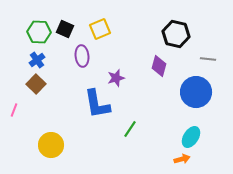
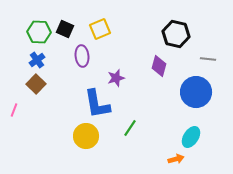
green line: moved 1 px up
yellow circle: moved 35 px right, 9 px up
orange arrow: moved 6 px left
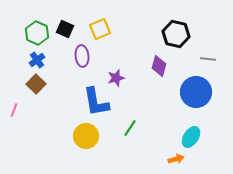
green hexagon: moved 2 px left, 1 px down; rotated 20 degrees clockwise
blue L-shape: moved 1 px left, 2 px up
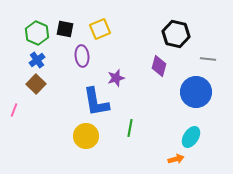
black square: rotated 12 degrees counterclockwise
green line: rotated 24 degrees counterclockwise
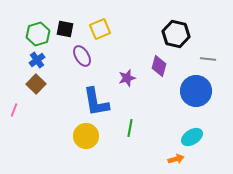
green hexagon: moved 1 px right, 1 px down; rotated 20 degrees clockwise
purple ellipse: rotated 25 degrees counterclockwise
purple star: moved 11 px right
blue circle: moved 1 px up
cyan ellipse: moved 1 px right; rotated 25 degrees clockwise
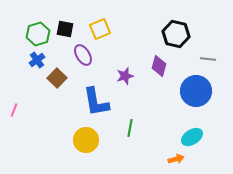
purple ellipse: moved 1 px right, 1 px up
purple star: moved 2 px left, 2 px up
brown square: moved 21 px right, 6 px up
yellow circle: moved 4 px down
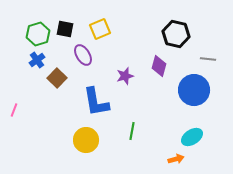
blue circle: moved 2 px left, 1 px up
green line: moved 2 px right, 3 px down
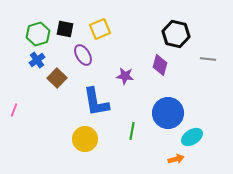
purple diamond: moved 1 px right, 1 px up
purple star: rotated 24 degrees clockwise
blue circle: moved 26 px left, 23 px down
yellow circle: moved 1 px left, 1 px up
